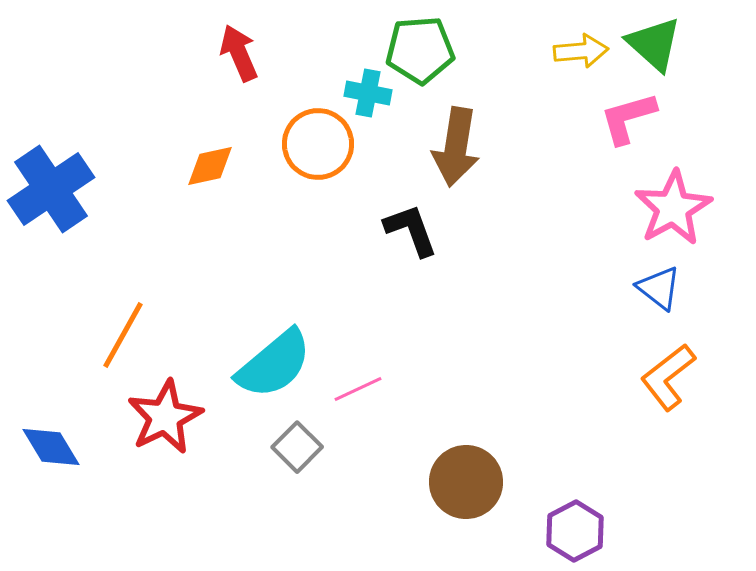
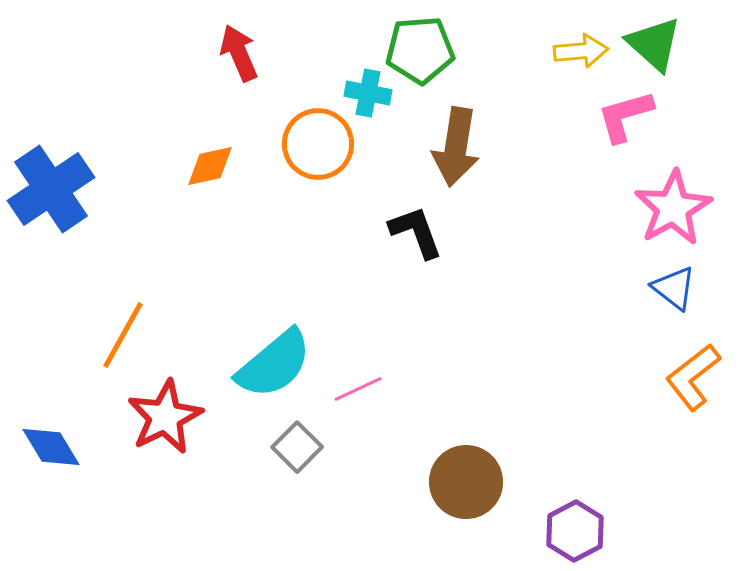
pink L-shape: moved 3 px left, 2 px up
black L-shape: moved 5 px right, 2 px down
blue triangle: moved 15 px right
orange L-shape: moved 25 px right
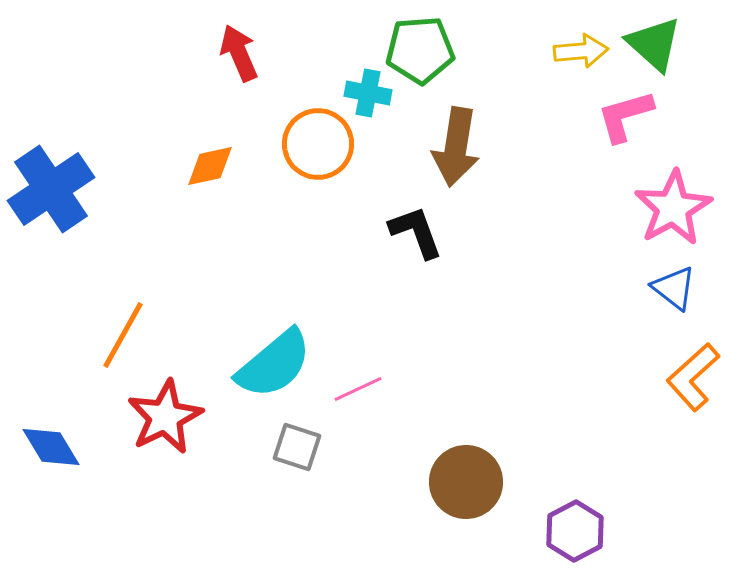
orange L-shape: rotated 4 degrees counterclockwise
gray square: rotated 27 degrees counterclockwise
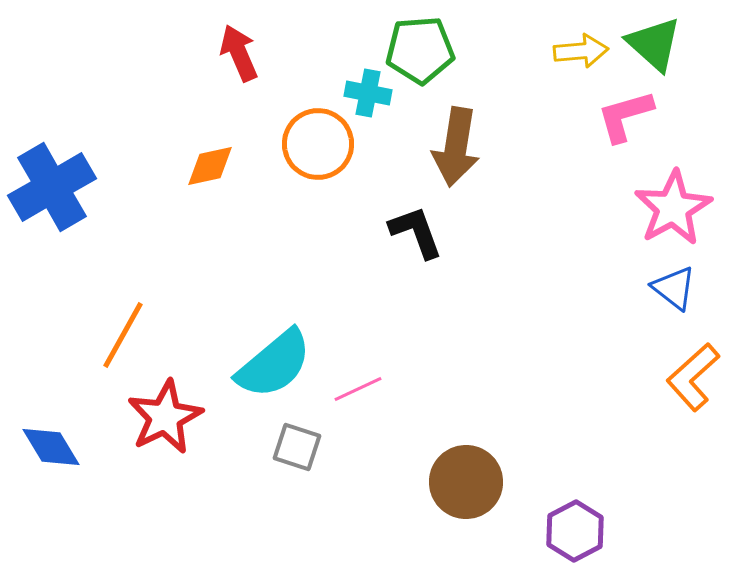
blue cross: moved 1 px right, 2 px up; rotated 4 degrees clockwise
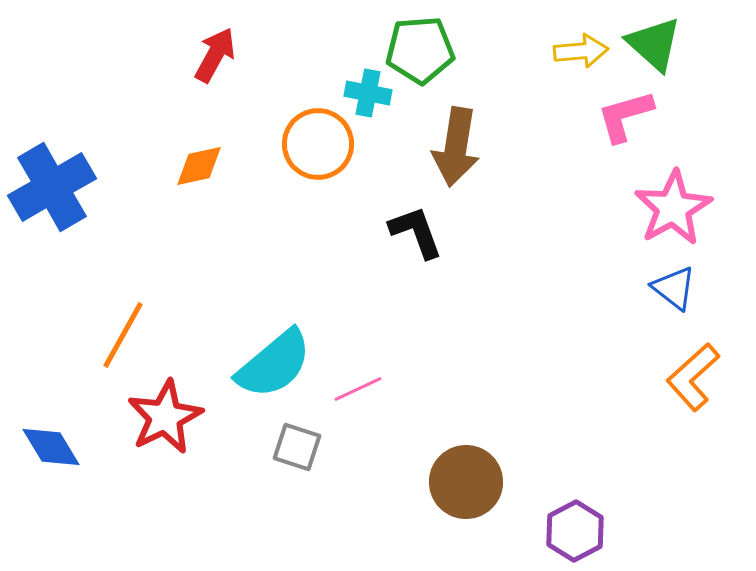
red arrow: moved 24 px left, 2 px down; rotated 52 degrees clockwise
orange diamond: moved 11 px left
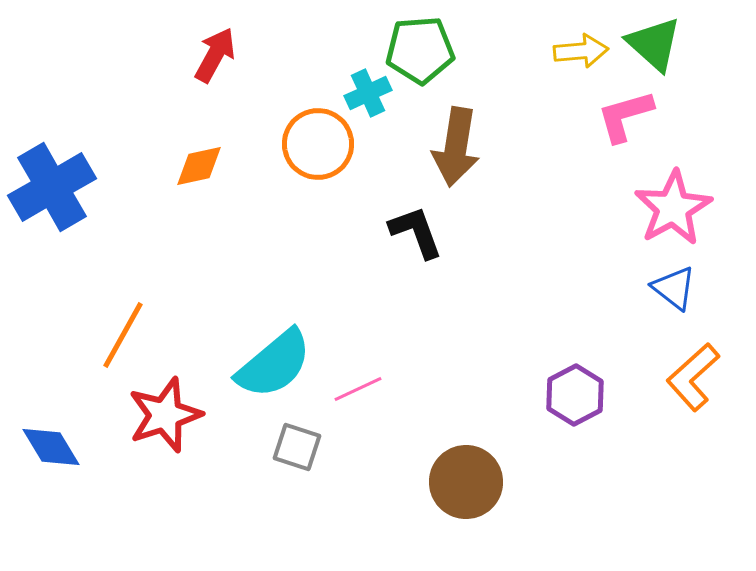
cyan cross: rotated 36 degrees counterclockwise
red star: moved 2 px up; rotated 8 degrees clockwise
purple hexagon: moved 136 px up
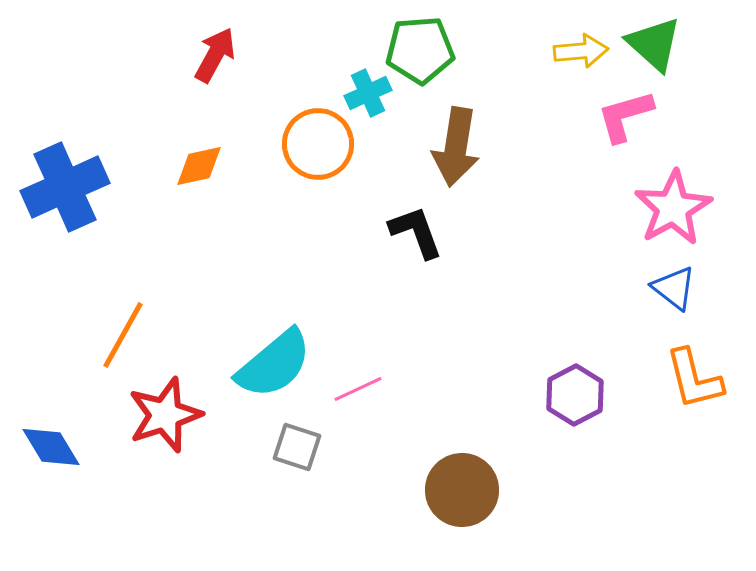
blue cross: moved 13 px right; rotated 6 degrees clockwise
orange L-shape: moved 1 px right, 2 px down; rotated 62 degrees counterclockwise
brown circle: moved 4 px left, 8 px down
